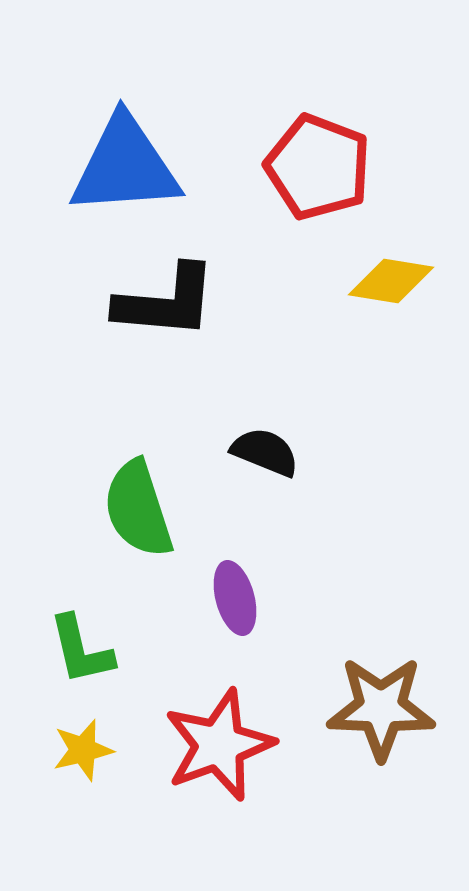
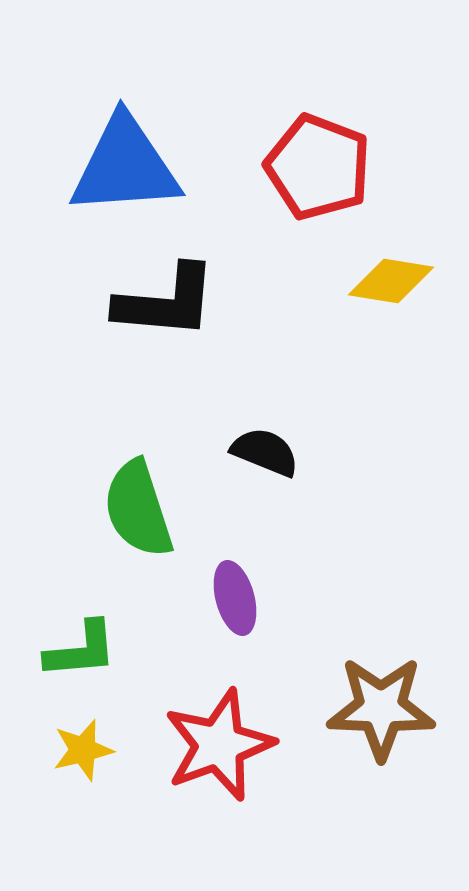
green L-shape: rotated 82 degrees counterclockwise
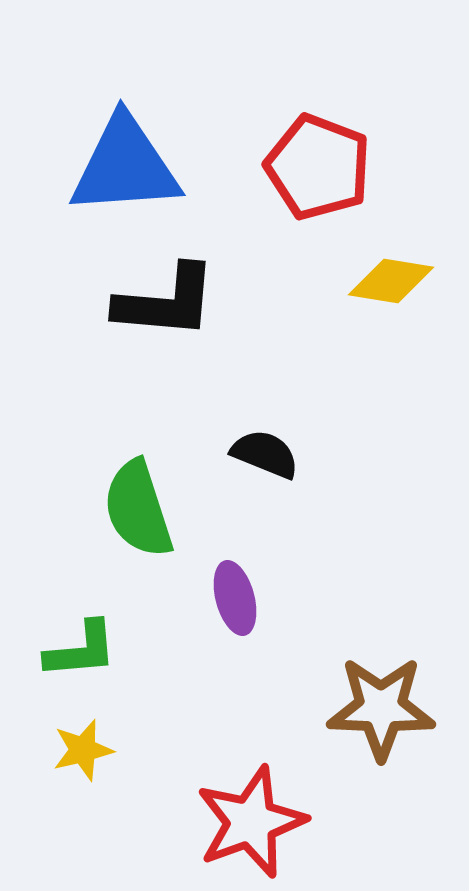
black semicircle: moved 2 px down
red star: moved 32 px right, 77 px down
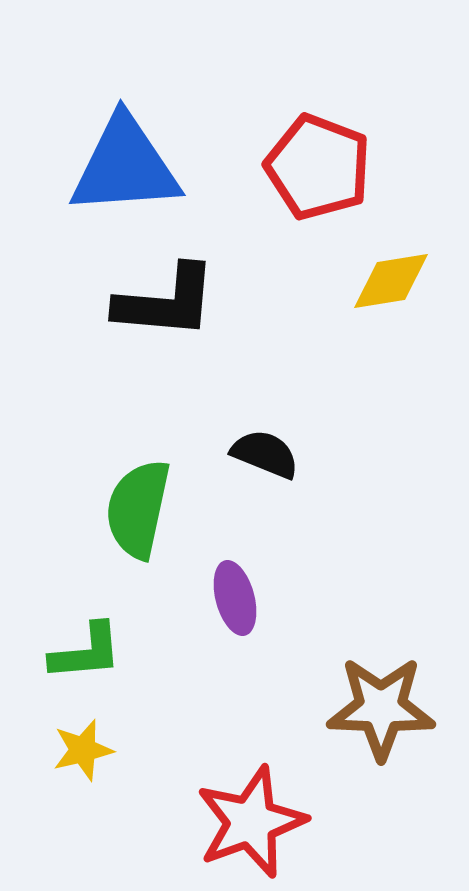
yellow diamond: rotated 18 degrees counterclockwise
green semicircle: rotated 30 degrees clockwise
green L-shape: moved 5 px right, 2 px down
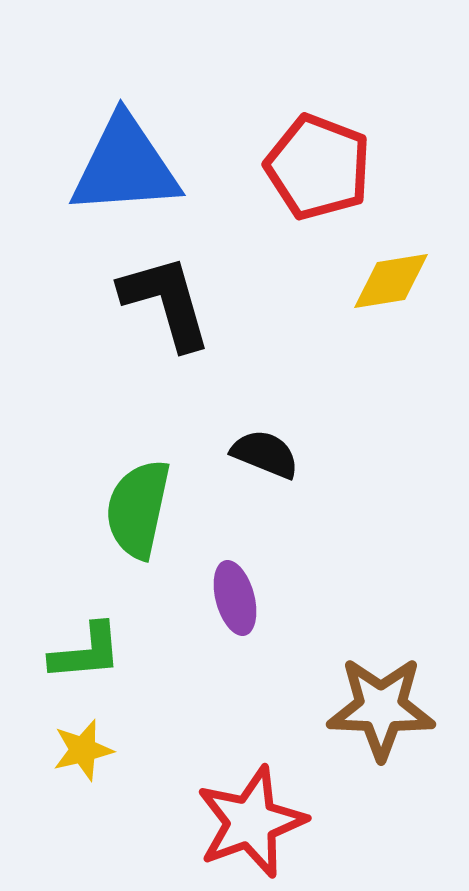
black L-shape: rotated 111 degrees counterclockwise
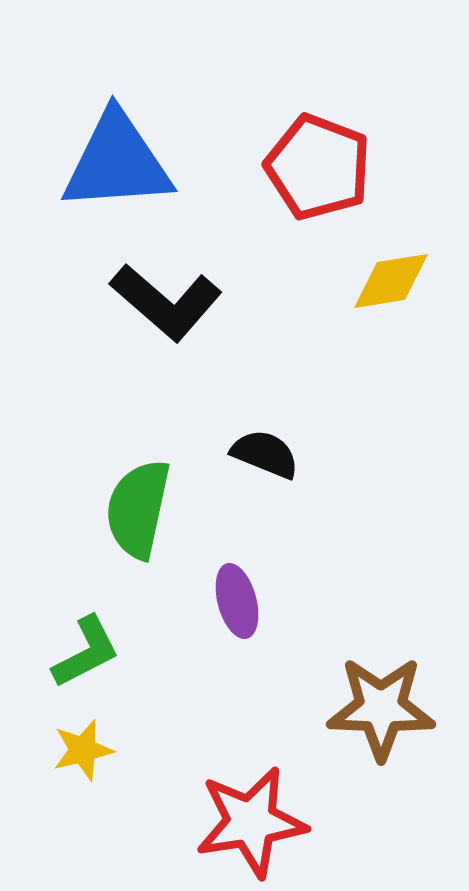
blue triangle: moved 8 px left, 4 px up
black L-shape: rotated 147 degrees clockwise
purple ellipse: moved 2 px right, 3 px down
green L-shape: rotated 22 degrees counterclockwise
red star: rotated 11 degrees clockwise
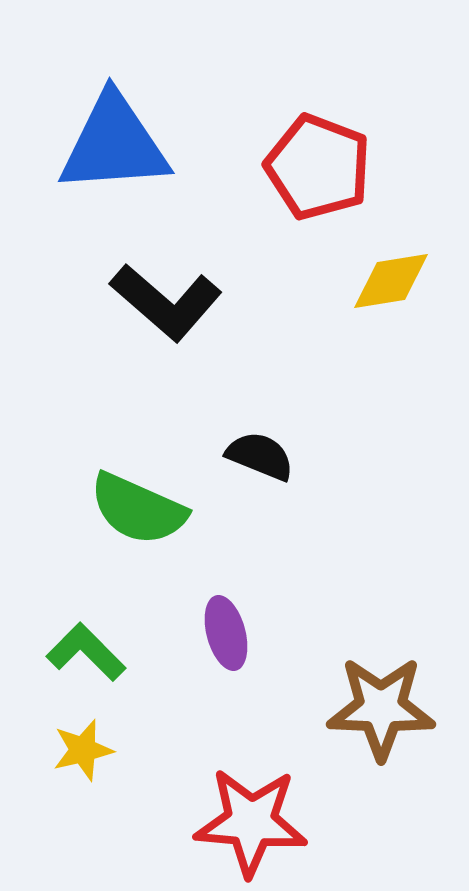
blue triangle: moved 3 px left, 18 px up
black semicircle: moved 5 px left, 2 px down
green semicircle: rotated 78 degrees counterclockwise
purple ellipse: moved 11 px left, 32 px down
green L-shape: rotated 108 degrees counterclockwise
red star: rotated 14 degrees clockwise
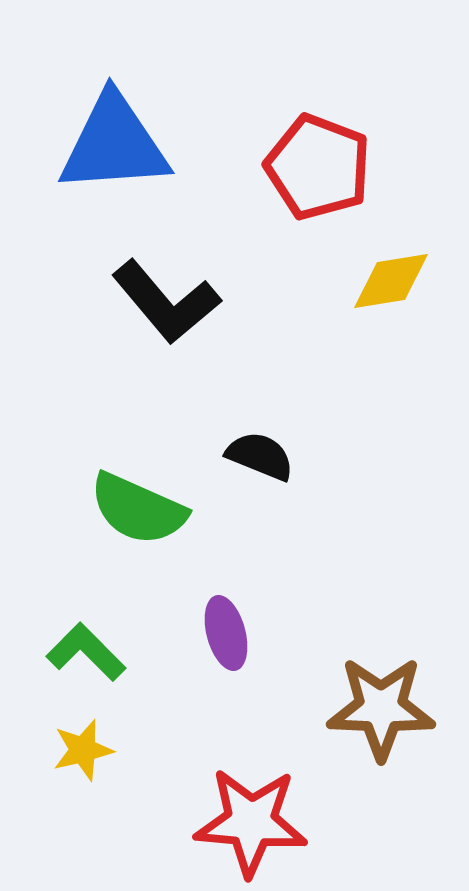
black L-shape: rotated 9 degrees clockwise
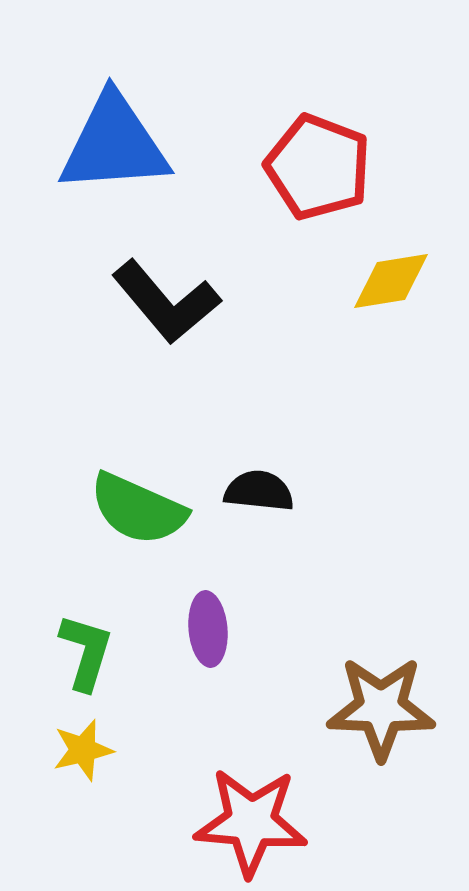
black semicircle: moved 1 px left, 35 px down; rotated 16 degrees counterclockwise
purple ellipse: moved 18 px left, 4 px up; rotated 10 degrees clockwise
green L-shape: rotated 62 degrees clockwise
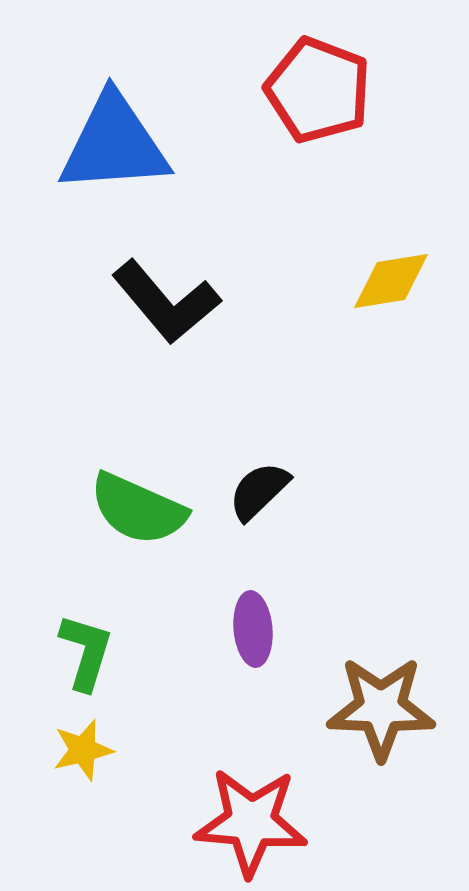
red pentagon: moved 77 px up
black semicircle: rotated 50 degrees counterclockwise
purple ellipse: moved 45 px right
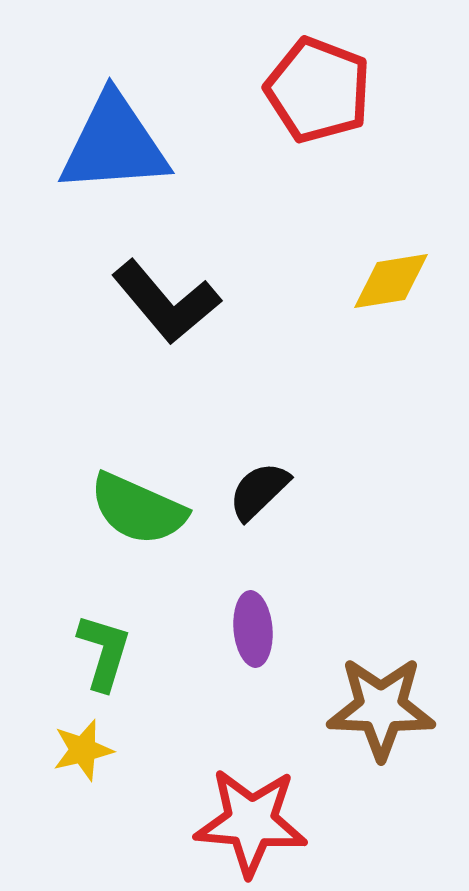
green L-shape: moved 18 px right
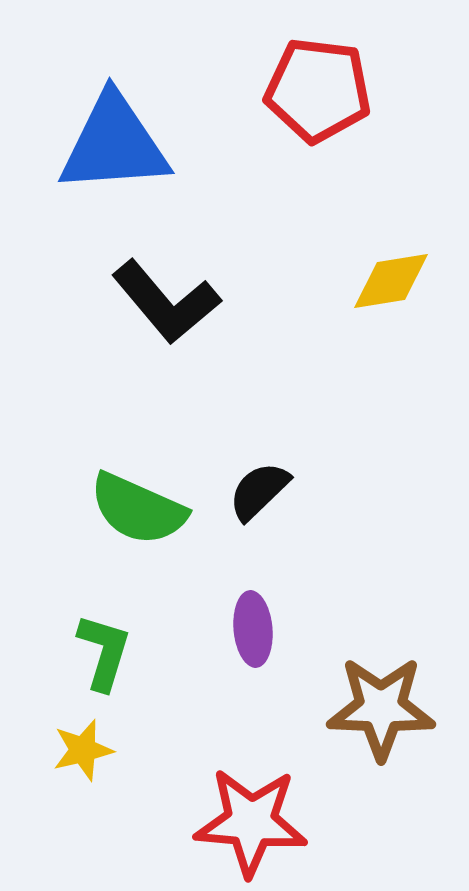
red pentagon: rotated 14 degrees counterclockwise
